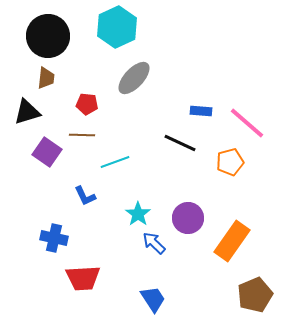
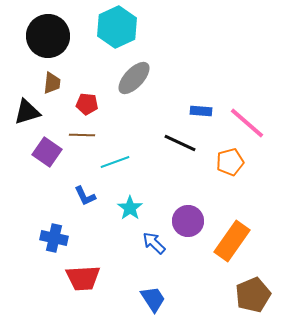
brown trapezoid: moved 6 px right, 5 px down
cyan star: moved 8 px left, 6 px up
purple circle: moved 3 px down
brown pentagon: moved 2 px left
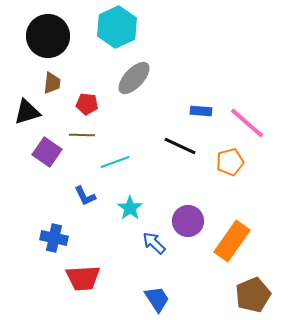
black line: moved 3 px down
blue trapezoid: moved 4 px right
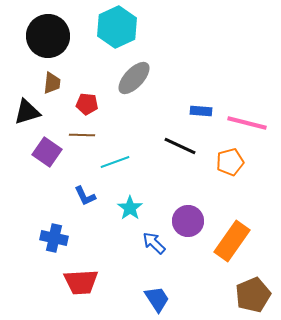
pink line: rotated 27 degrees counterclockwise
red trapezoid: moved 2 px left, 4 px down
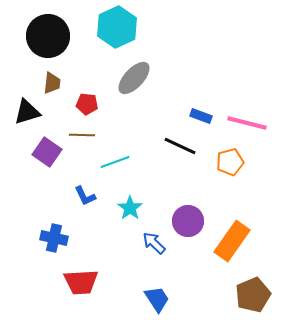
blue rectangle: moved 5 px down; rotated 15 degrees clockwise
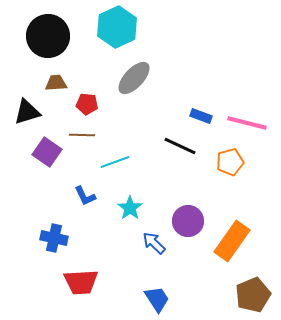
brown trapezoid: moved 4 px right; rotated 100 degrees counterclockwise
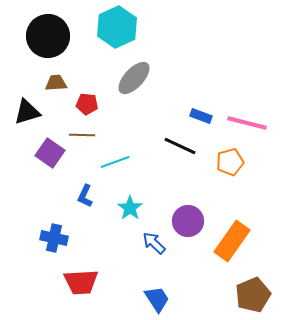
purple square: moved 3 px right, 1 px down
blue L-shape: rotated 50 degrees clockwise
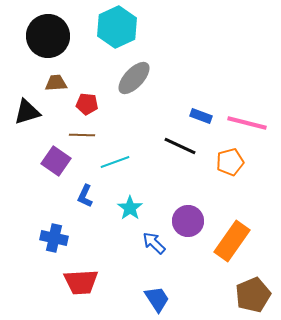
purple square: moved 6 px right, 8 px down
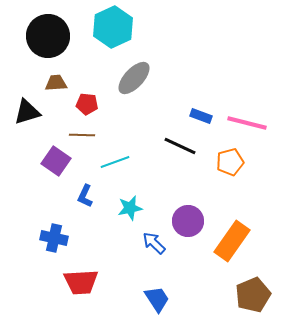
cyan hexagon: moved 4 px left
cyan star: rotated 25 degrees clockwise
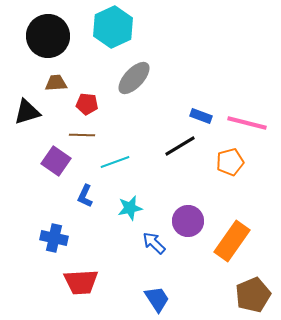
black line: rotated 56 degrees counterclockwise
